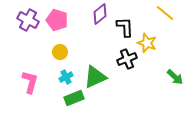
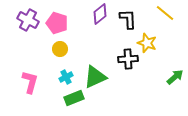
pink pentagon: moved 3 px down
black L-shape: moved 3 px right, 8 px up
yellow circle: moved 3 px up
black cross: moved 1 px right; rotated 18 degrees clockwise
green arrow: rotated 84 degrees counterclockwise
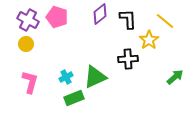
yellow line: moved 8 px down
pink pentagon: moved 6 px up
yellow star: moved 2 px right, 3 px up; rotated 18 degrees clockwise
yellow circle: moved 34 px left, 5 px up
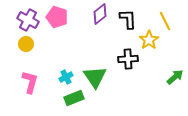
yellow line: rotated 24 degrees clockwise
green triangle: rotated 40 degrees counterclockwise
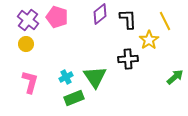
purple cross: rotated 10 degrees clockwise
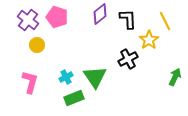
yellow circle: moved 11 px right, 1 px down
black cross: rotated 24 degrees counterclockwise
green arrow: rotated 24 degrees counterclockwise
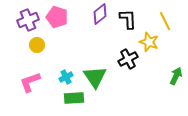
purple cross: rotated 30 degrees clockwise
yellow star: moved 2 px down; rotated 18 degrees counterclockwise
green arrow: moved 1 px right, 1 px up
pink L-shape: rotated 125 degrees counterclockwise
green rectangle: rotated 18 degrees clockwise
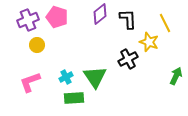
yellow line: moved 2 px down
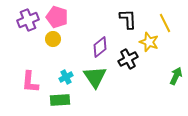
purple diamond: moved 33 px down
yellow circle: moved 16 px right, 6 px up
pink L-shape: rotated 65 degrees counterclockwise
green rectangle: moved 14 px left, 2 px down
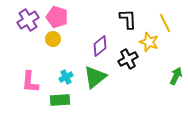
purple cross: rotated 10 degrees counterclockwise
purple diamond: moved 1 px up
green triangle: rotated 25 degrees clockwise
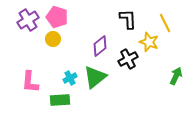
cyan cross: moved 4 px right, 1 px down
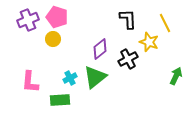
purple cross: rotated 10 degrees clockwise
purple diamond: moved 3 px down
